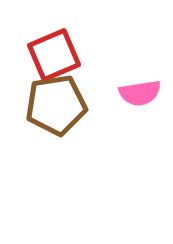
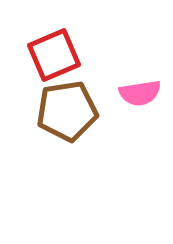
brown pentagon: moved 11 px right, 6 px down
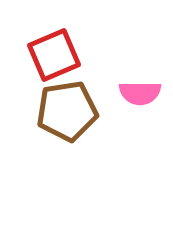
pink semicircle: rotated 9 degrees clockwise
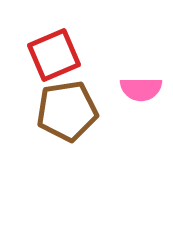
pink semicircle: moved 1 px right, 4 px up
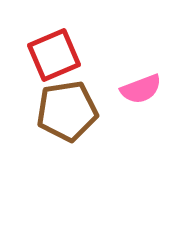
pink semicircle: rotated 21 degrees counterclockwise
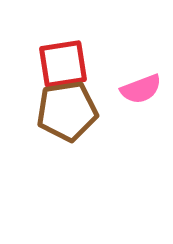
red square: moved 9 px right, 9 px down; rotated 14 degrees clockwise
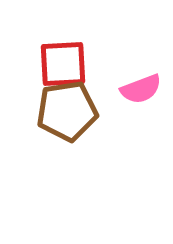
red square: rotated 6 degrees clockwise
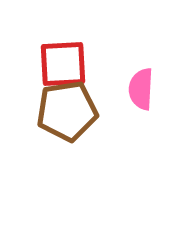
pink semicircle: rotated 114 degrees clockwise
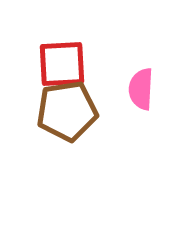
red square: moved 1 px left
